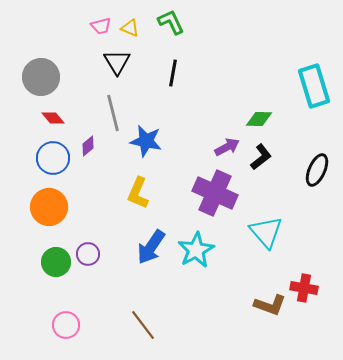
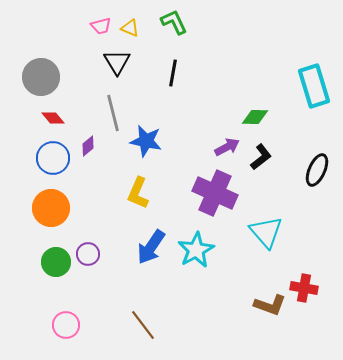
green L-shape: moved 3 px right
green diamond: moved 4 px left, 2 px up
orange circle: moved 2 px right, 1 px down
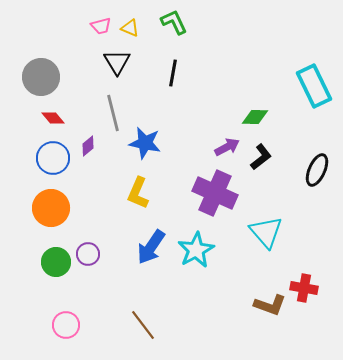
cyan rectangle: rotated 9 degrees counterclockwise
blue star: moved 1 px left, 2 px down
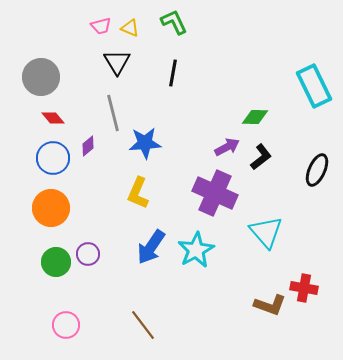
blue star: rotated 16 degrees counterclockwise
